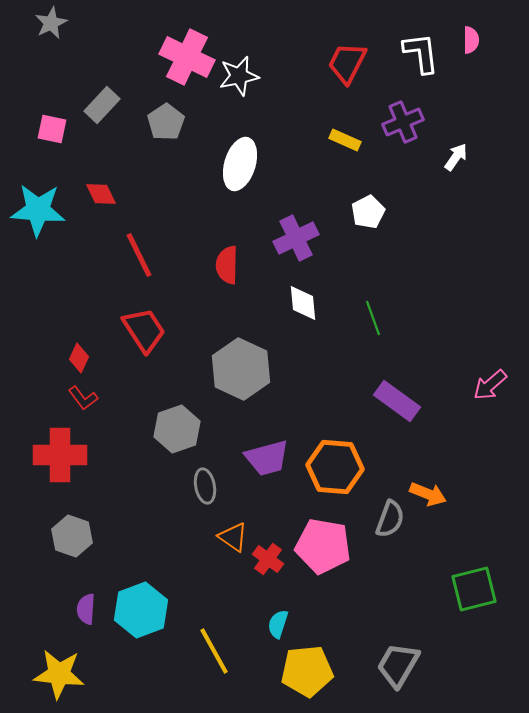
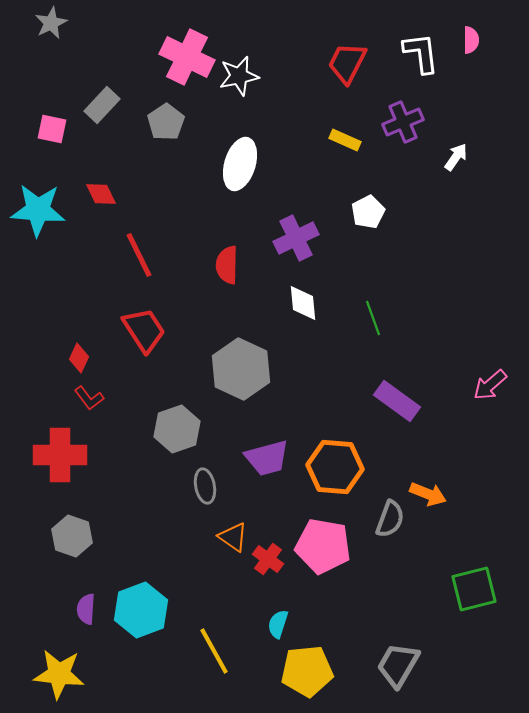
red L-shape at (83, 398): moved 6 px right
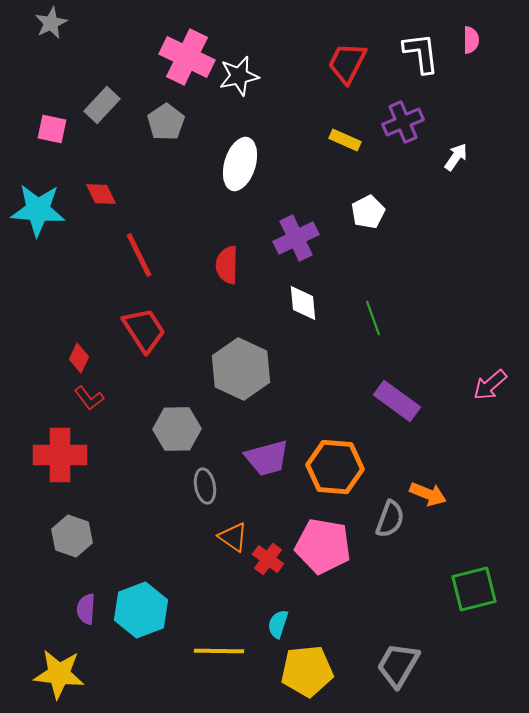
gray hexagon at (177, 429): rotated 18 degrees clockwise
yellow line at (214, 651): moved 5 px right; rotated 60 degrees counterclockwise
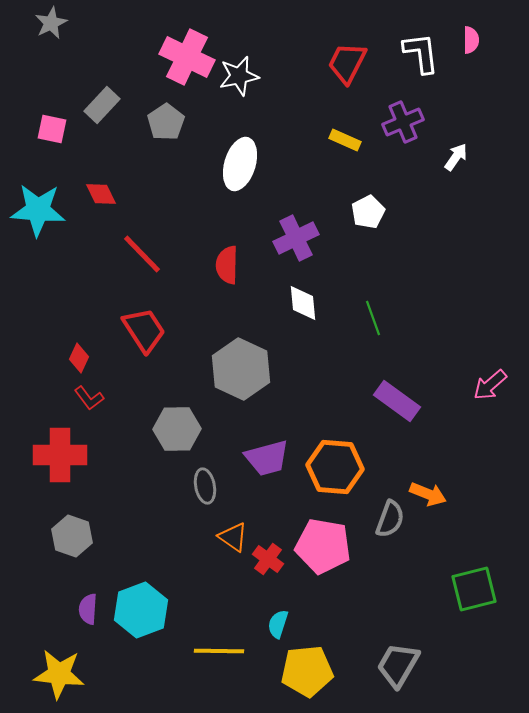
red line at (139, 255): moved 3 px right, 1 px up; rotated 18 degrees counterclockwise
purple semicircle at (86, 609): moved 2 px right
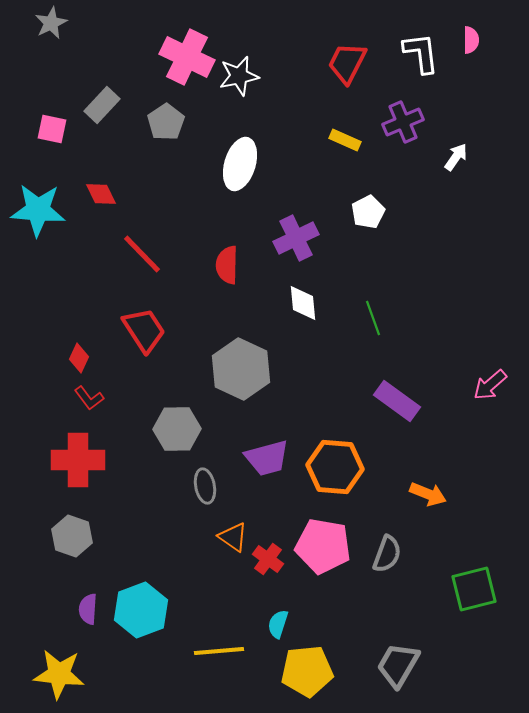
red cross at (60, 455): moved 18 px right, 5 px down
gray semicircle at (390, 519): moved 3 px left, 35 px down
yellow line at (219, 651): rotated 6 degrees counterclockwise
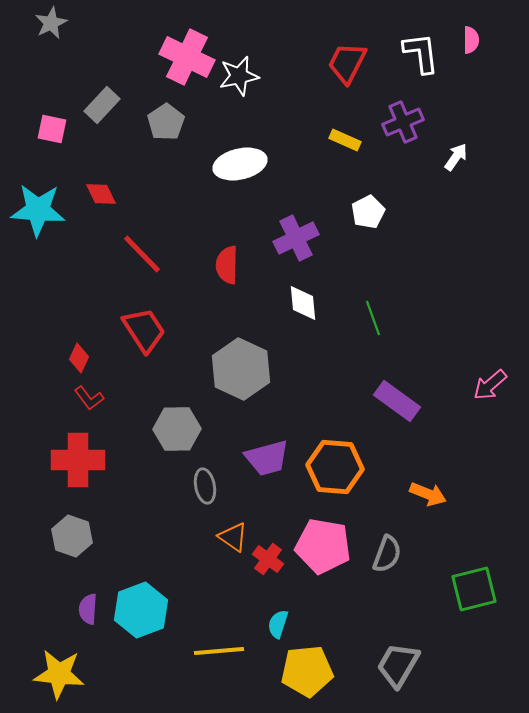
white ellipse at (240, 164): rotated 60 degrees clockwise
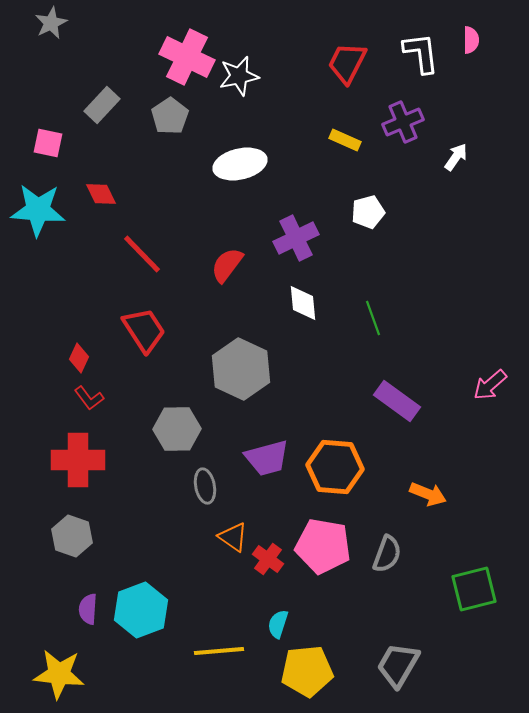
gray pentagon at (166, 122): moved 4 px right, 6 px up
pink square at (52, 129): moved 4 px left, 14 px down
white pentagon at (368, 212): rotated 12 degrees clockwise
red semicircle at (227, 265): rotated 36 degrees clockwise
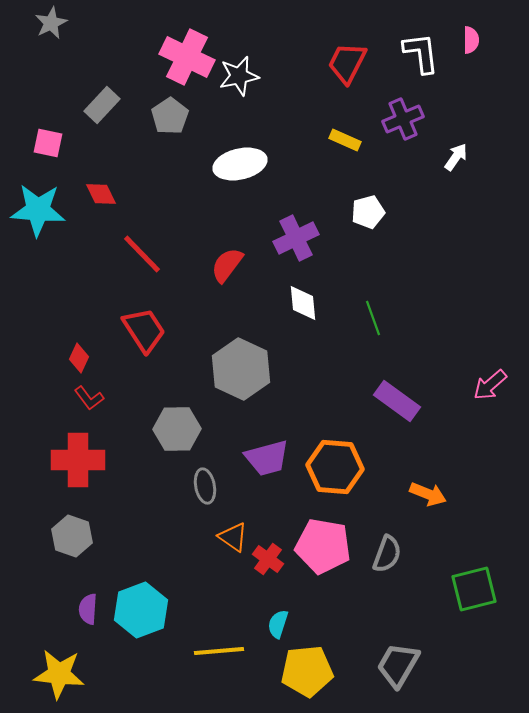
purple cross at (403, 122): moved 3 px up
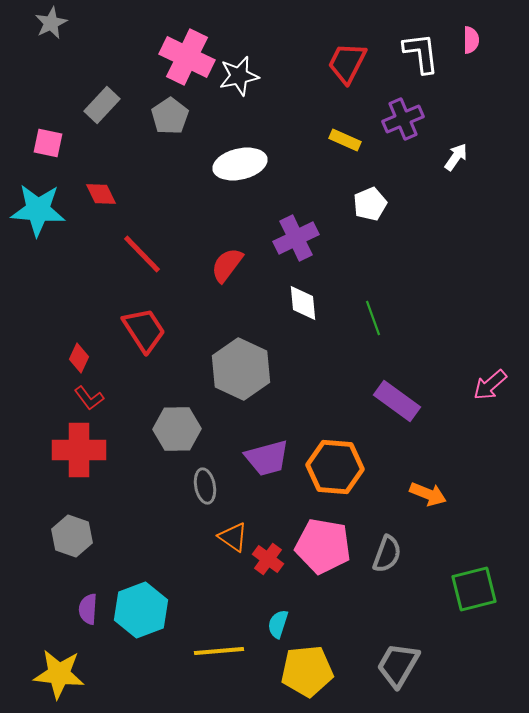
white pentagon at (368, 212): moved 2 px right, 8 px up; rotated 8 degrees counterclockwise
red cross at (78, 460): moved 1 px right, 10 px up
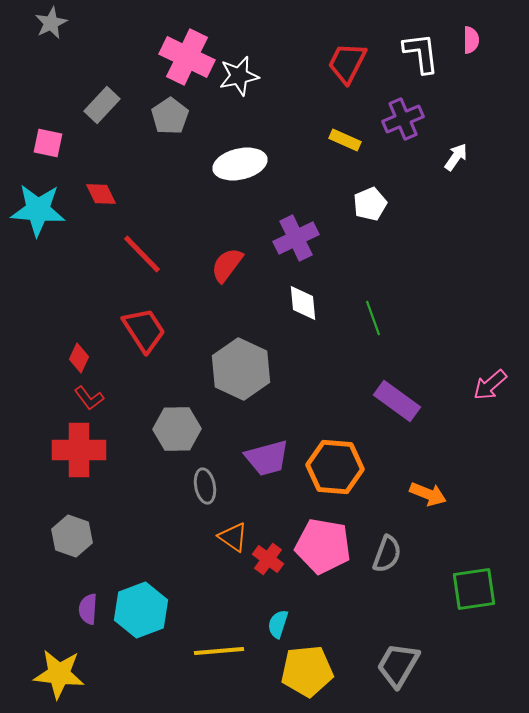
green square at (474, 589): rotated 6 degrees clockwise
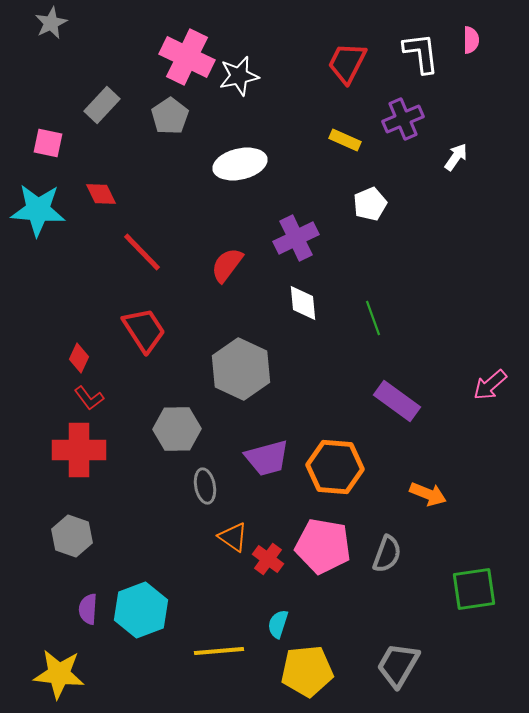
red line at (142, 254): moved 2 px up
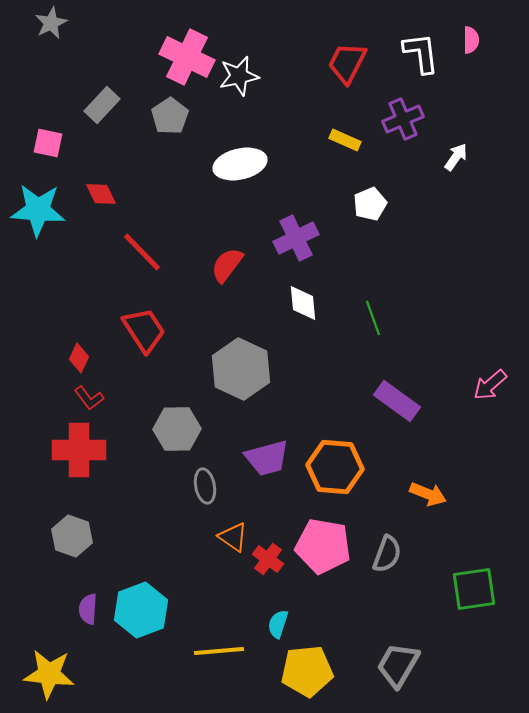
yellow star at (59, 674): moved 10 px left
